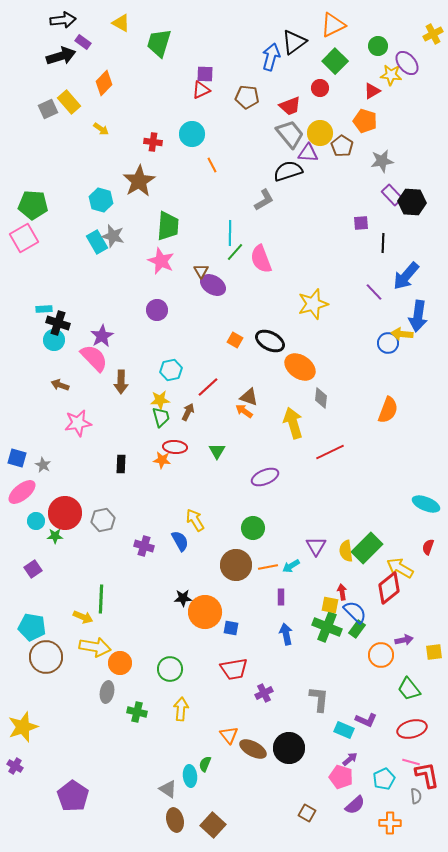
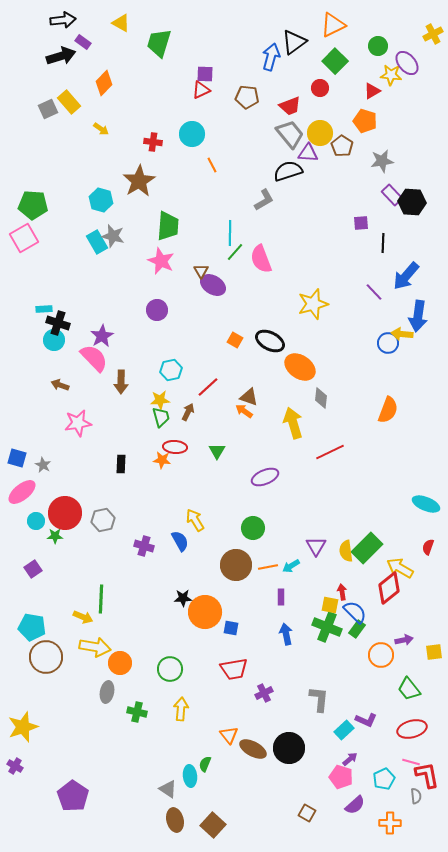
cyan rectangle at (344, 730): rotated 66 degrees counterclockwise
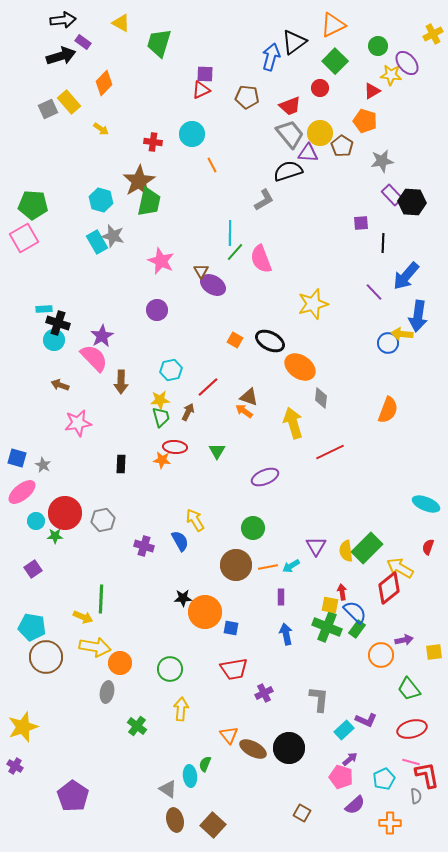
green trapezoid at (168, 226): moved 19 px left, 24 px up; rotated 8 degrees clockwise
green cross at (137, 712): moved 14 px down; rotated 24 degrees clockwise
brown square at (307, 813): moved 5 px left
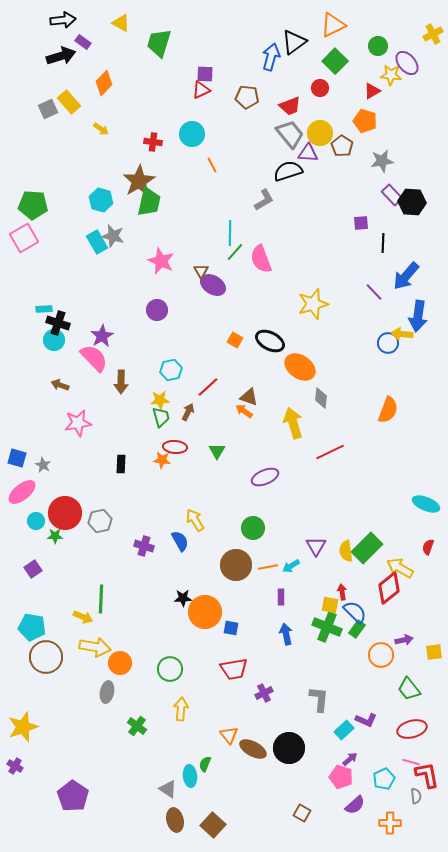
gray hexagon at (103, 520): moved 3 px left, 1 px down
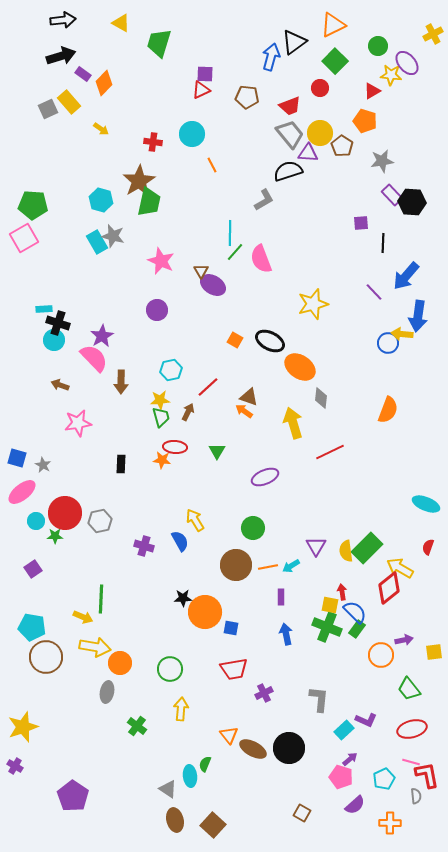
purple rectangle at (83, 42): moved 32 px down
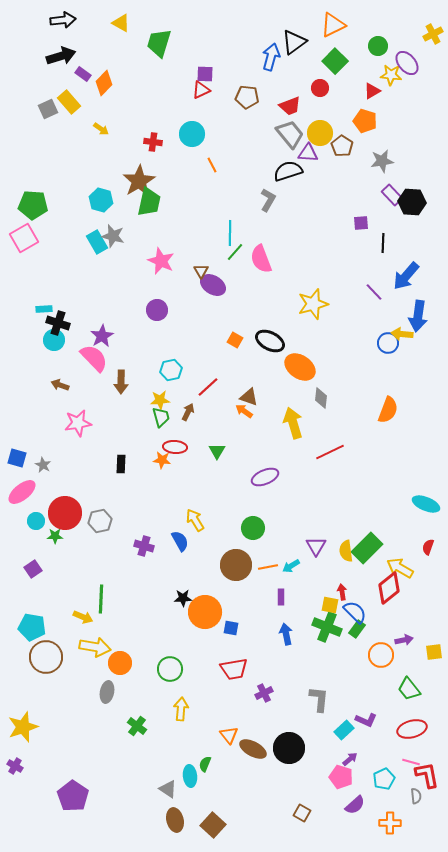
gray L-shape at (264, 200): moved 4 px right; rotated 30 degrees counterclockwise
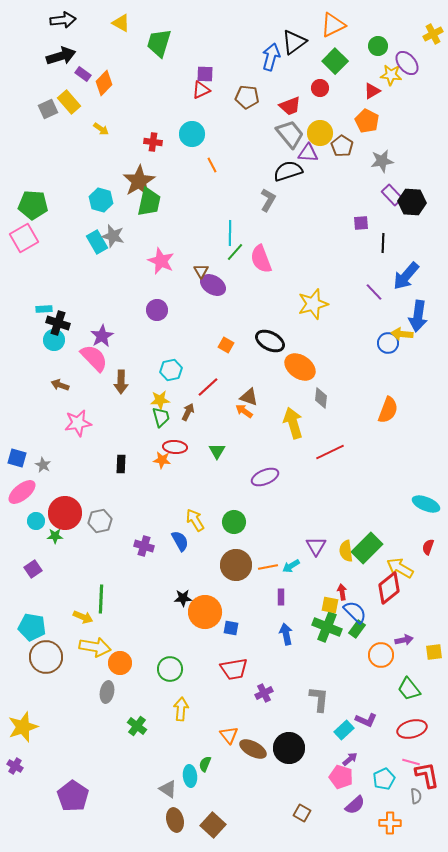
orange pentagon at (365, 121): moved 2 px right; rotated 10 degrees clockwise
orange square at (235, 340): moved 9 px left, 5 px down
green circle at (253, 528): moved 19 px left, 6 px up
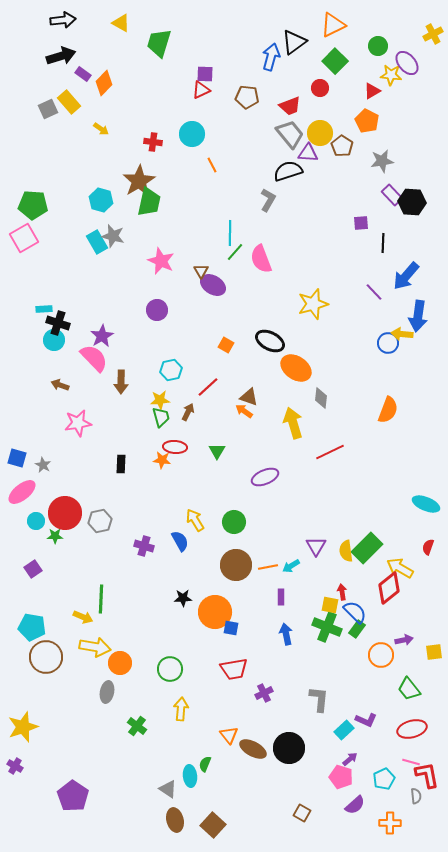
orange ellipse at (300, 367): moved 4 px left, 1 px down
orange circle at (205, 612): moved 10 px right
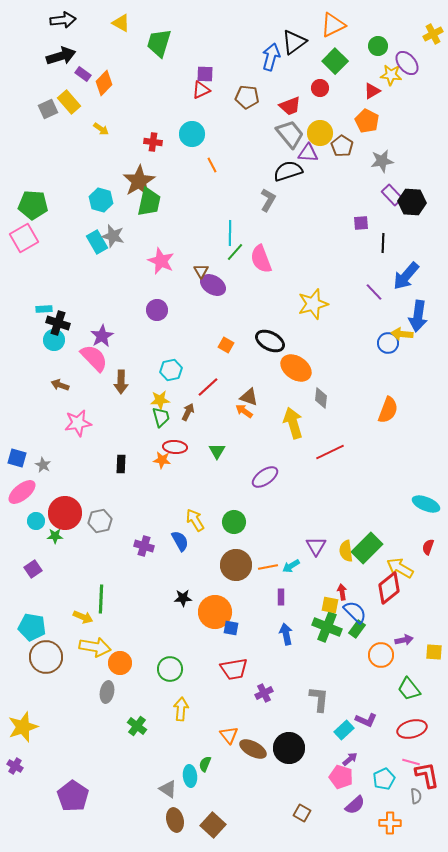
purple ellipse at (265, 477): rotated 12 degrees counterclockwise
yellow square at (434, 652): rotated 12 degrees clockwise
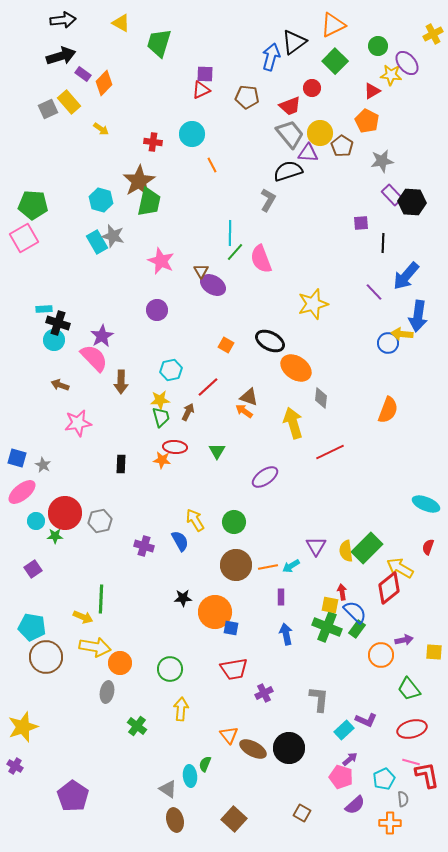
red circle at (320, 88): moved 8 px left
gray semicircle at (416, 796): moved 13 px left, 3 px down
brown square at (213, 825): moved 21 px right, 6 px up
